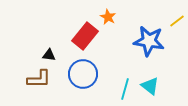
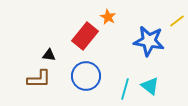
blue circle: moved 3 px right, 2 px down
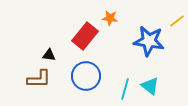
orange star: moved 2 px right, 1 px down; rotated 21 degrees counterclockwise
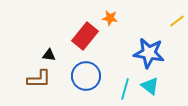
blue star: moved 12 px down
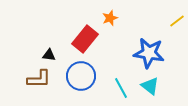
orange star: rotated 28 degrees counterclockwise
red rectangle: moved 3 px down
blue circle: moved 5 px left
cyan line: moved 4 px left, 1 px up; rotated 45 degrees counterclockwise
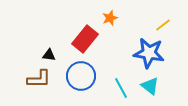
yellow line: moved 14 px left, 4 px down
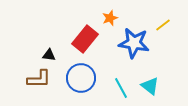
blue star: moved 15 px left, 10 px up
blue circle: moved 2 px down
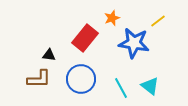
orange star: moved 2 px right
yellow line: moved 5 px left, 4 px up
red rectangle: moved 1 px up
blue circle: moved 1 px down
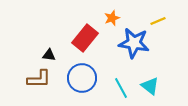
yellow line: rotated 14 degrees clockwise
blue circle: moved 1 px right, 1 px up
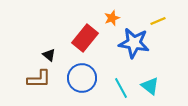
black triangle: rotated 32 degrees clockwise
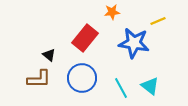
orange star: moved 6 px up; rotated 14 degrees clockwise
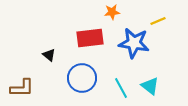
red rectangle: moved 5 px right; rotated 44 degrees clockwise
brown L-shape: moved 17 px left, 9 px down
